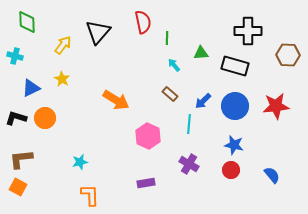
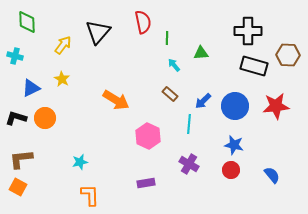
black rectangle: moved 19 px right
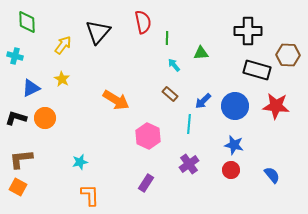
black rectangle: moved 3 px right, 4 px down
red star: rotated 12 degrees clockwise
purple cross: rotated 24 degrees clockwise
purple rectangle: rotated 48 degrees counterclockwise
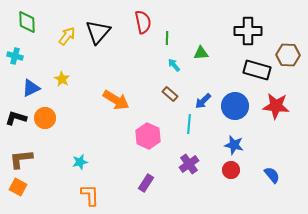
yellow arrow: moved 4 px right, 9 px up
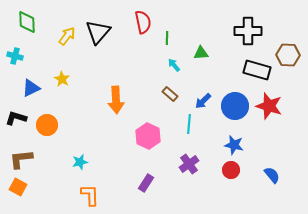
orange arrow: rotated 56 degrees clockwise
red star: moved 7 px left; rotated 12 degrees clockwise
orange circle: moved 2 px right, 7 px down
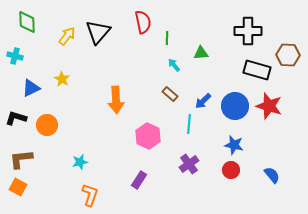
purple rectangle: moved 7 px left, 3 px up
orange L-shape: rotated 20 degrees clockwise
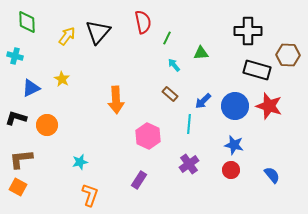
green line: rotated 24 degrees clockwise
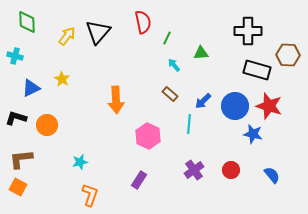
blue star: moved 19 px right, 11 px up
purple cross: moved 5 px right, 6 px down
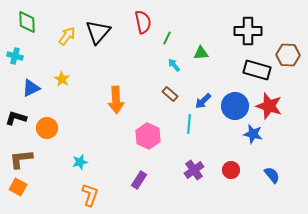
orange circle: moved 3 px down
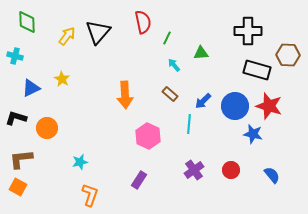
orange arrow: moved 9 px right, 5 px up
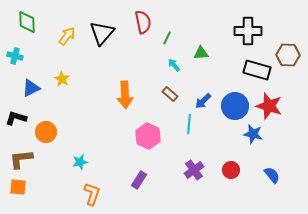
black triangle: moved 4 px right, 1 px down
orange circle: moved 1 px left, 4 px down
orange square: rotated 24 degrees counterclockwise
orange L-shape: moved 2 px right, 1 px up
